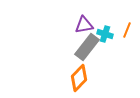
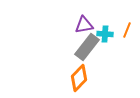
cyan cross: rotated 14 degrees counterclockwise
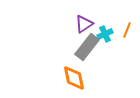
purple triangle: moved 1 px up; rotated 24 degrees counterclockwise
cyan cross: rotated 28 degrees counterclockwise
orange diamond: moved 5 px left; rotated 56 degrees counterclockwise
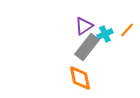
purple triangle: moved 2 px down
orange line: rotated 21 degrees clockwise
orange diamond: moved 6 px right
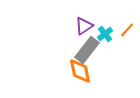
cyan cross: rotated 14 degrees counterclockwise
gray rectangle: moved 3 px down
orange diamond: moved 7 px up
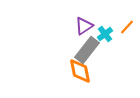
orange line: moved 3 px up
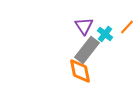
purple triangle: rotated 30 degrees counterclockwise
cyan cross: rotated 14 degrees counterclockwise
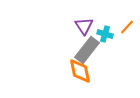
cyan cross: rotated 21 degrees counterclockwise
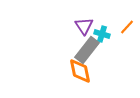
cyan cross: moved 3 px left
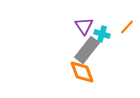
orange diamond: moved 2 px right, 1 px down; rotated 8 degrees counterclockwise
